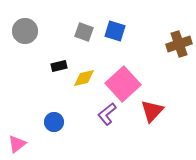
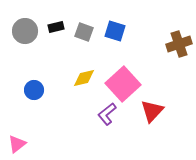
black rectangle: moved 3 px left, 39 px up
blue circle: moved 20 px left, 32 px up
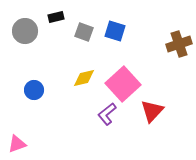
black rectangle: moved 10 px up
pink triangle: rotated 18 degrees clockwise
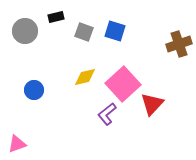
yellow diamond: moved 1 px right, 1 px up
red triangle: moved 7 px up
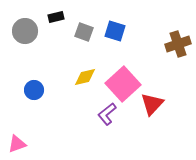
brown cross: moved 1 px left
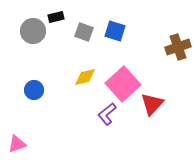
gray circle: moved 8 px right
brown cross: moved 3 px down
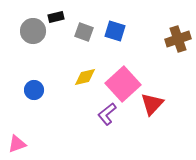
brown cross: moved 8 px up
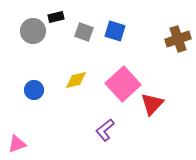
yellow diamond: moved 9 px left, 3 px down
purple L-shape: moved 2 px left, 16 px down
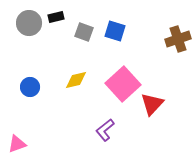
gray circle: moved 4 px left, 8 px up
blue circle: moved 4 px left, 3 px up
